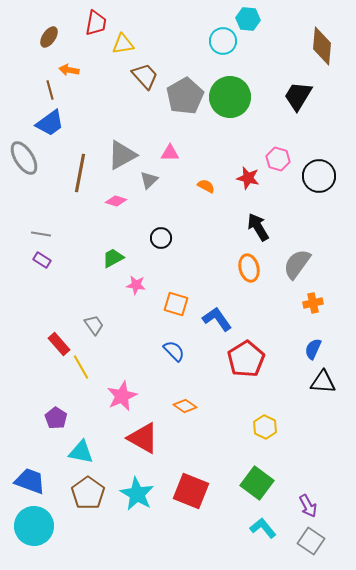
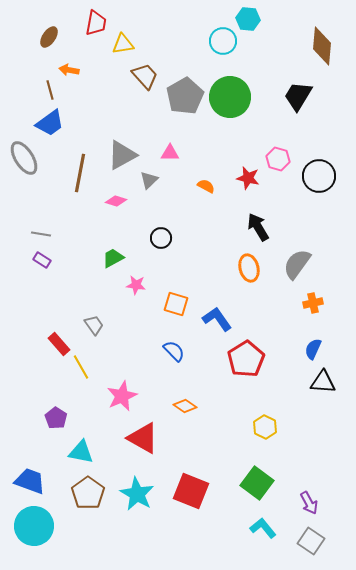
purple arrow at (308, 506): moved 1 px right, 3 px up
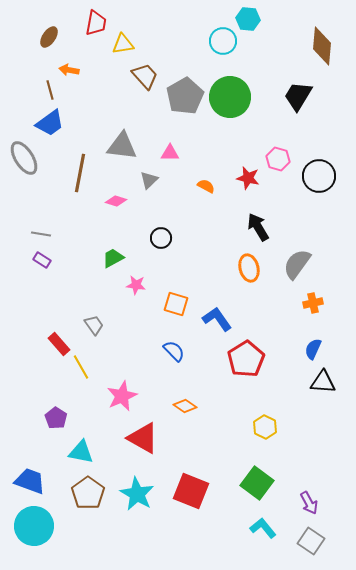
gray triangle at (122, 155): moved 9 px up; rotated 36 degrees clockwise
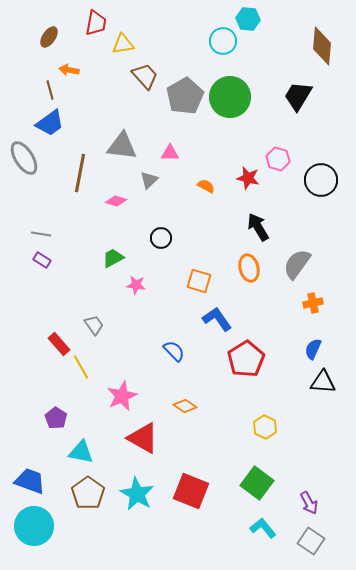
black circle at (319, 176): moved 2 px right, 4 px down
orange square at (176, 304): moved 23 px right, 23 px up
